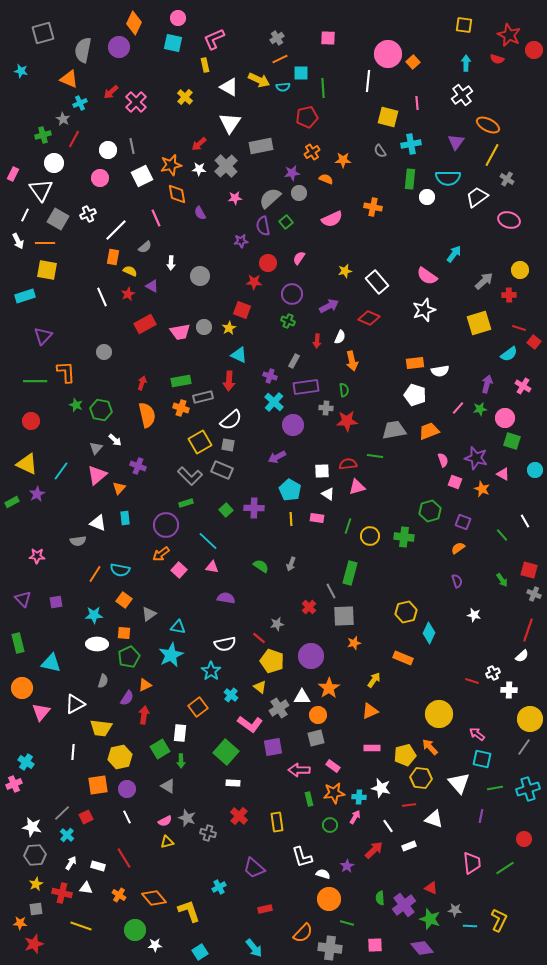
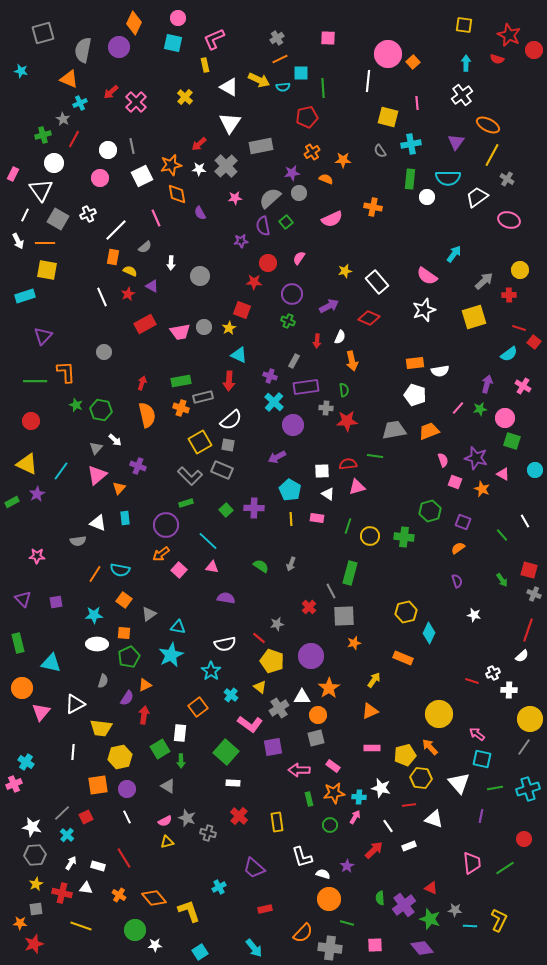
yellow square at (479, 323): moved 5 px left, 6 px up
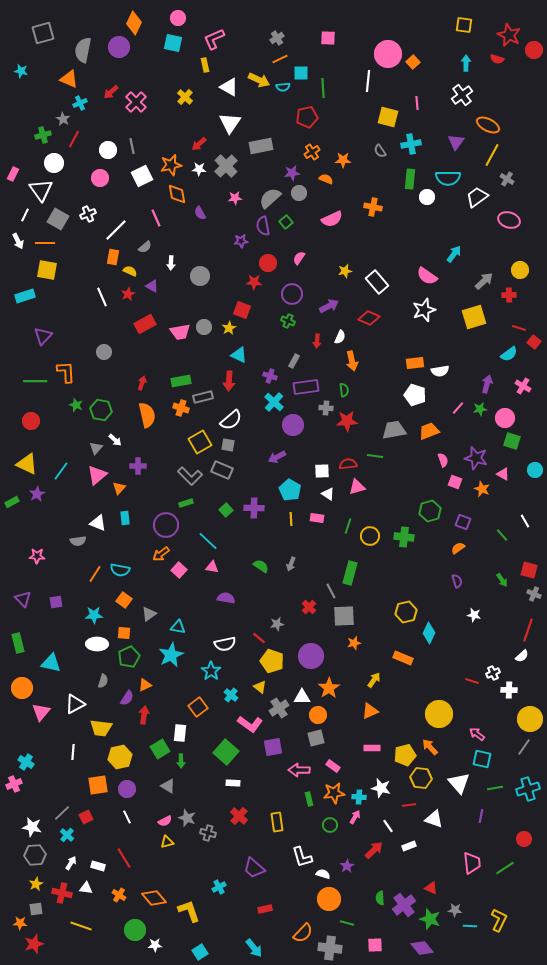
purple cross at (138, 466): rotated 21 degrees counterclockwise
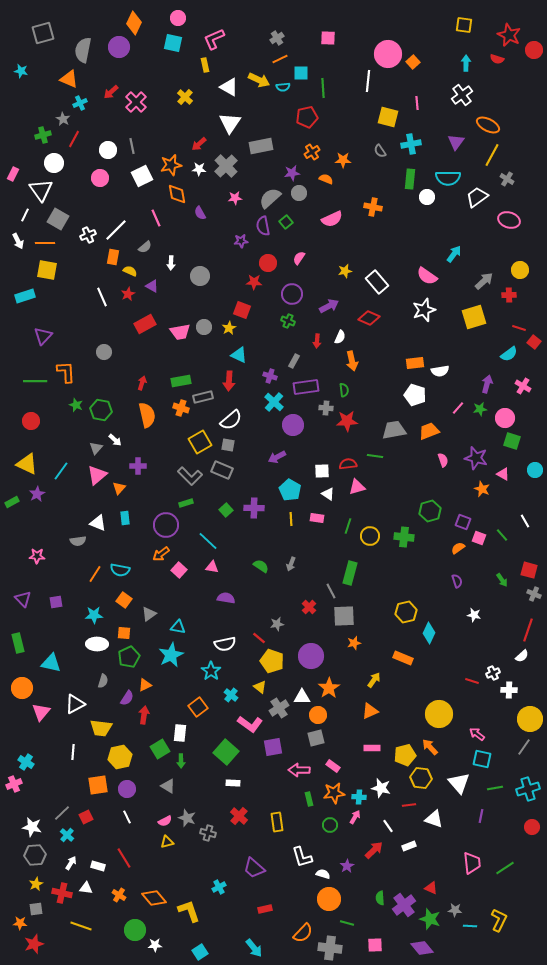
white cross at (88, 214): moved 21 px down
pink square at (455, 482): moved 24 px right, 56 px down
red circle at (524, 839): moved 8 px right, 12 px up
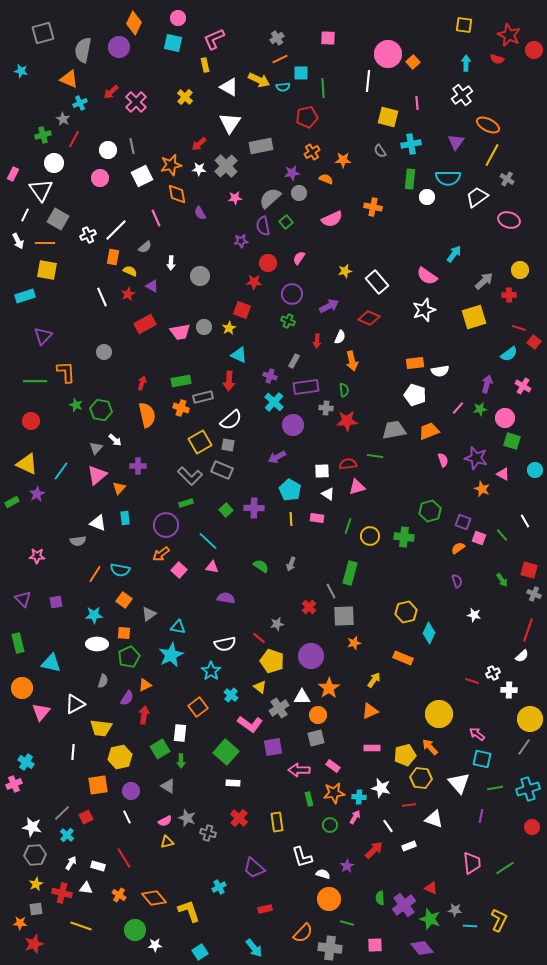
purple circle at (127, 789): moved 4 px right, 2 px down
red cross at (239, 816): moved 2 px down
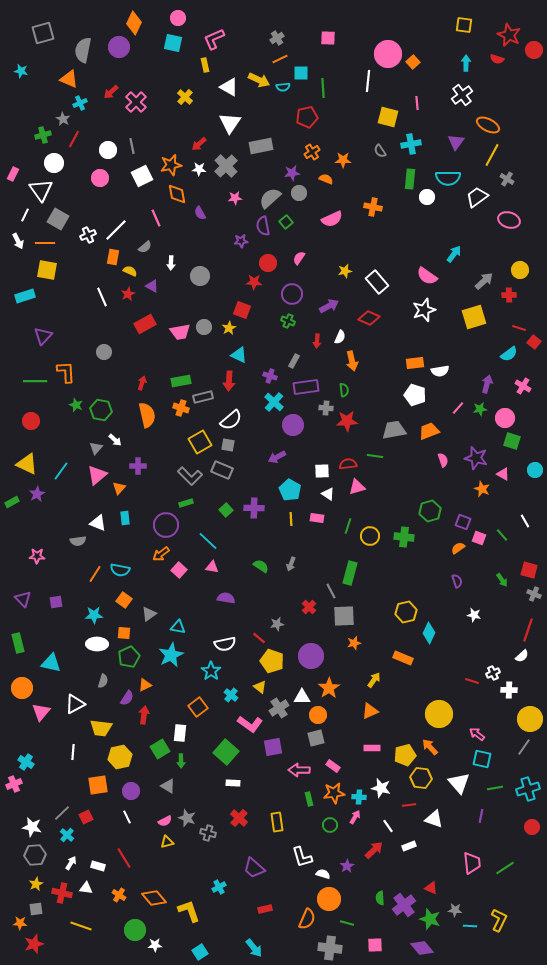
orange semicircle at (303, 933): moved 4 px right, 14 px up; rotated 20 degrees counterclockwise
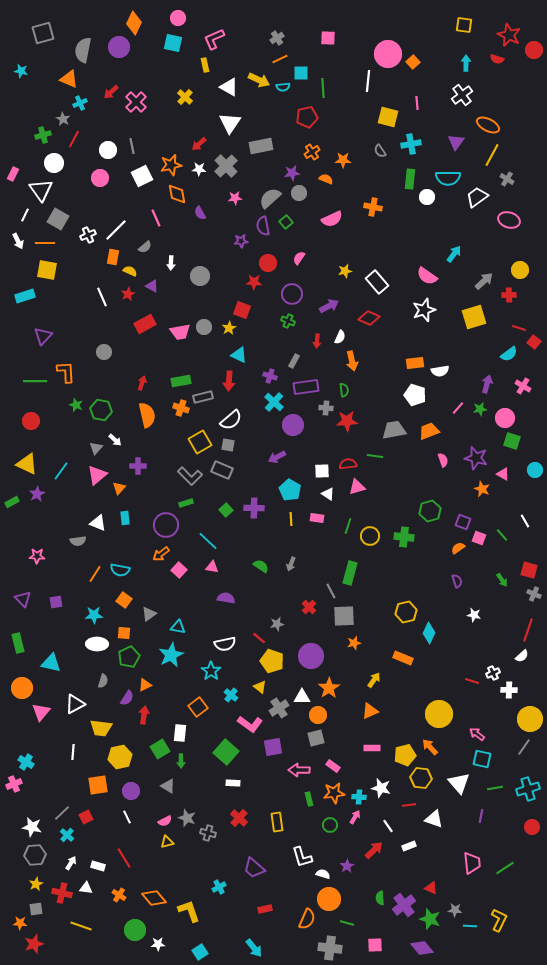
white star at (155, 945): moved 3 px right, 1 px up
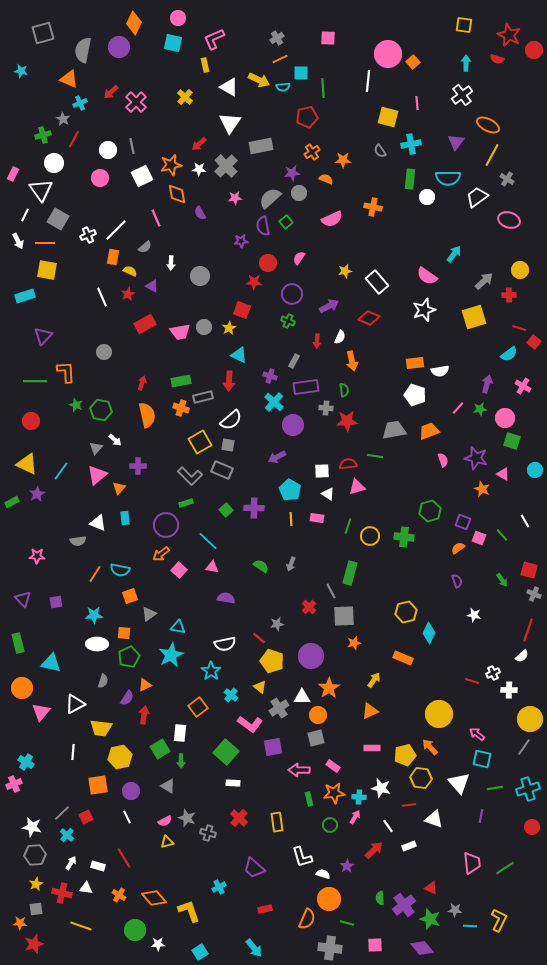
orange square at (124, 600): moved 6 px right, 4 px up; rotated 35 degrees clockwise
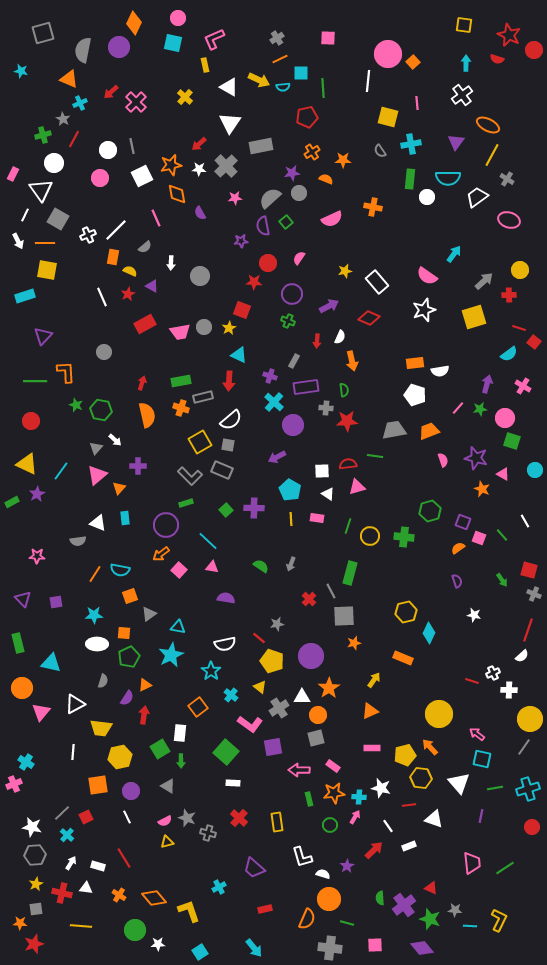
red cross at (309, 607): moved 8 px up
yellow line at (81, 926): rotated 15 degrees counterclockwise
